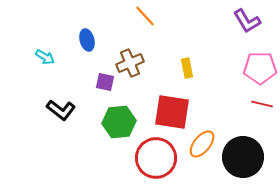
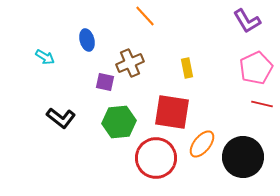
pink pentagon: moved 4 px left; rotated 24 degrees counterclockwise
black L-shape: moved 8 px down
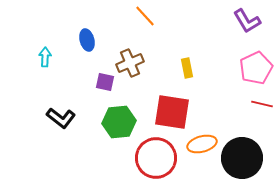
cyan arrow: rotated 120 degrees counterclockwise
orange ellipse: rotated 36 degrees clockwise
black circle: moved 1 px left, 1 px down
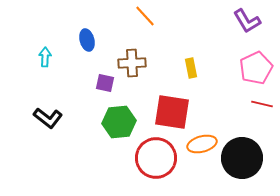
brown cross: moved 2 px right; rotated 20 degrees clockwise
yellow rectangle: moved 4 px right
purple square: moved 1 px down
black L-shape: moved 13 px left
